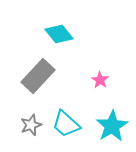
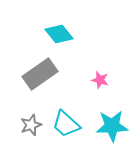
gray rectangle: moved 2 px right, 2 px up; rotated 12 degrees clockwise
pink star: rotated 18 degrees counterclockwise
cyan star: rotated 28 degrees clockwise
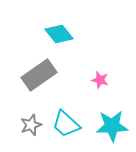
gray rectangle: moved 1 px left, 1 px down
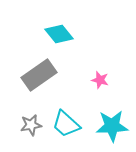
gray star: rotated 10 degrees clockwise
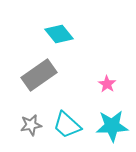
pink star: moved 7 px right, 4 px down; rotated 18 degrees clockwise
cyan trapezoid: moved 1 px right, 1 px down
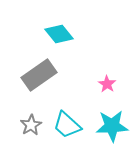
gray star: rotated 20 degrees counterclockwise
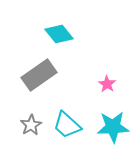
cyan star: moved 1 px right, 1 px down
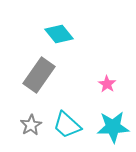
gray rectangle: rotated 20 degrees counterclockwise
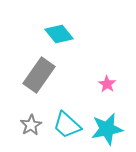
cyan star: moved 6 px left, 2 px down; rotated 8 degrees counterclockwise
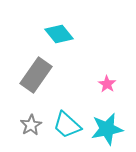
gray rectangle: moved 3 px left
